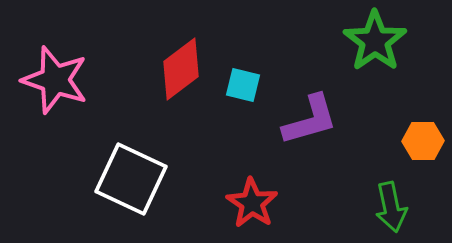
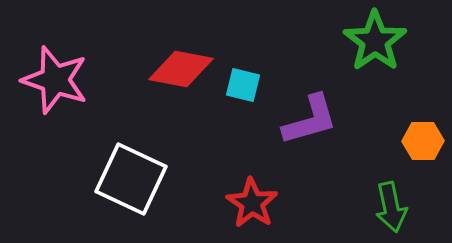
red diamond: rotated 48 degrees clockwise
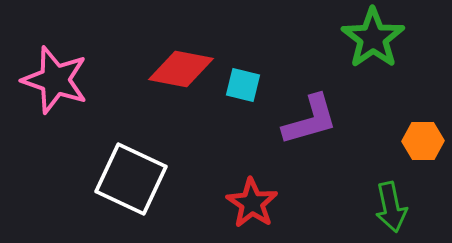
green star: moved 2 px left, 3 px up
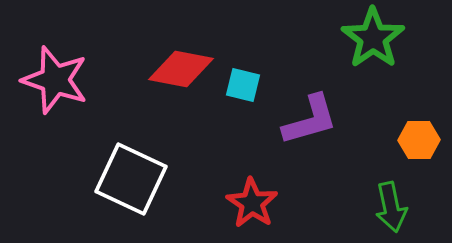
orange hexagon: moved 4 px left, 1 px up
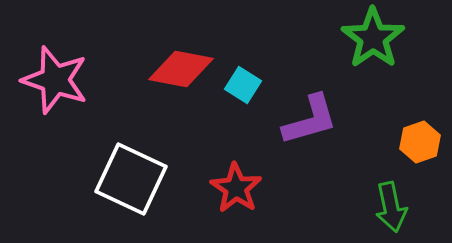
cyan square: rotated 18 degrees clockwise
orange hexagon: moved 1 px right, 2 px down; rotated 18 degrees counterclockwise
red star: moved 16 px left, 15 px up
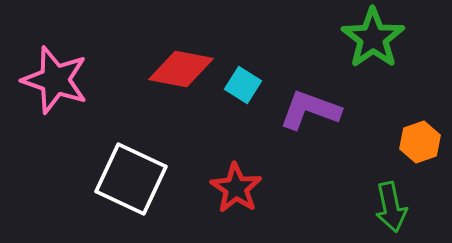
purple L-shape: moved 10 px up; rotated 144 degrees counterclockwise
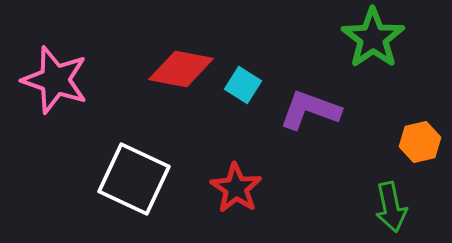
orange hexagon: rotated 6 degrees clockwise
white square: moved 3 px right
